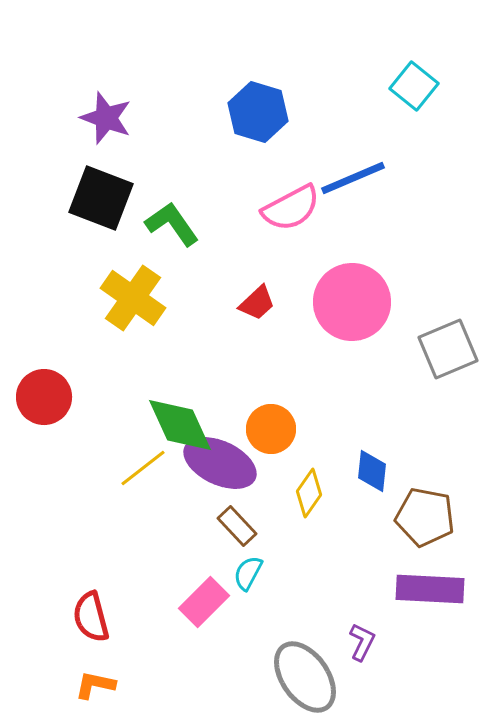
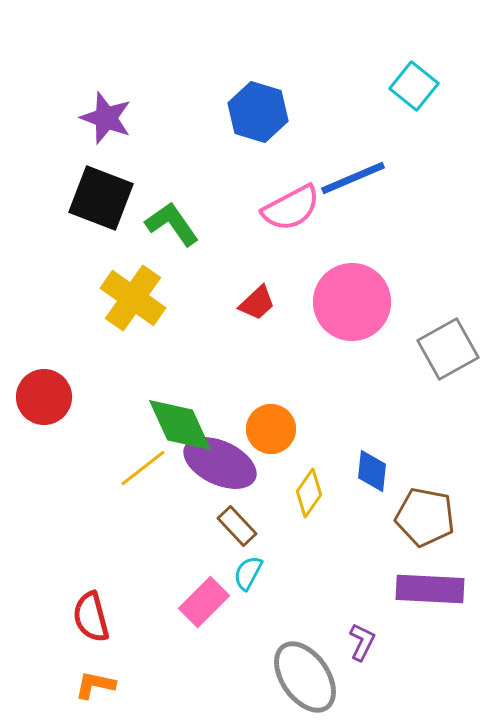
gray square: rotated 6 degrees counterclockwise
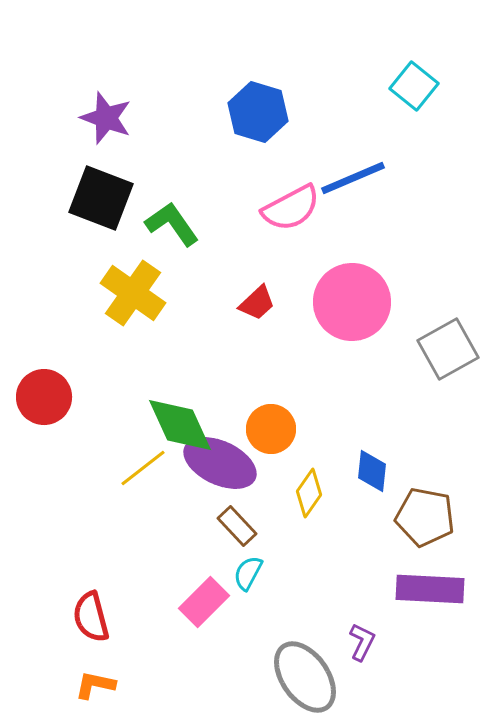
yellow cross: moved 5 px up
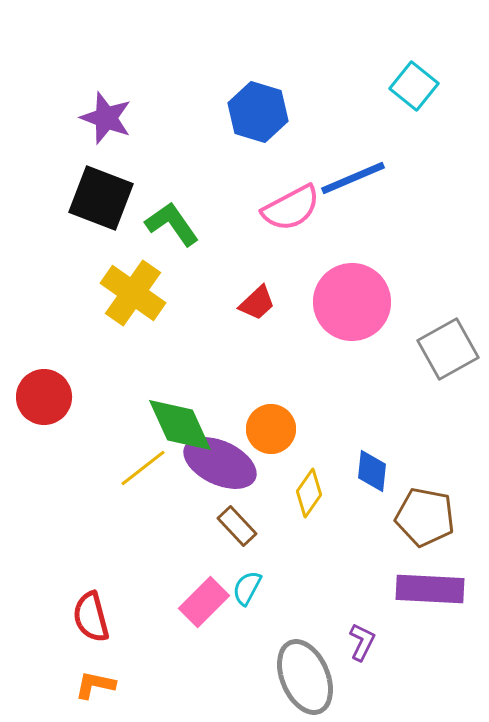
cyan semicircle: moved 1 px left, 15 px down
gray ellipse: rotated 12 degrees clockwise
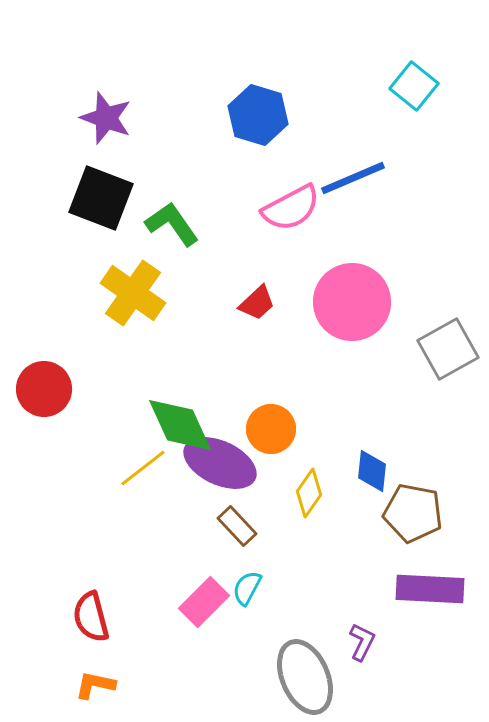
blue hexagon: moved 3 px down
red circle: moved 8 px up
brown pentagon: moved 12 px left, 4 px up
